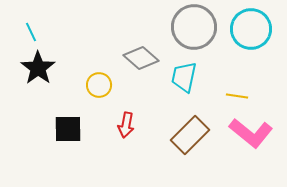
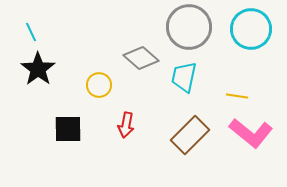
gray circle: moved 5 px left
black star: moved 1 px down
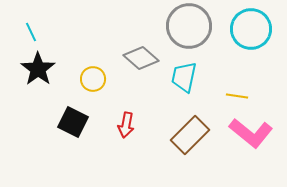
gray circle: moved 1 px up
yellow circle: moved 6 px left, 6 px up
black square: moved 5 px right, 7 px up; rotated 28 degrees clockwise
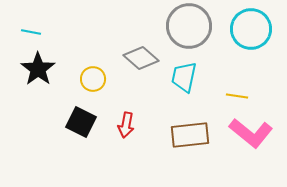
cyan line: rotated 54 degrees counterclockwise
black square: moved 8 px right
brown rectangle: rotated 39 degrees clockwise
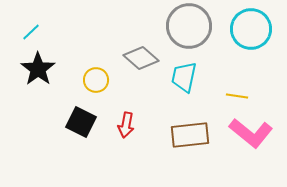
cyan line: rotated 54 degrees counterclockwise
yellow circle: moved 3 px right, 1 px down
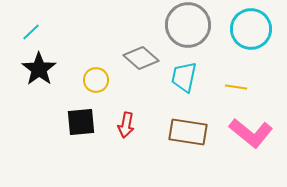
gray circle: moved 1 px left, 1 px up
black star: moved 1 px right
yellow line: moved 1 px left, 9 px up
black square: rotated 32 degrees counterclockwise
brown rectangle: moved 2 px left, 3 px up; rotated 15 degrees clockwise
